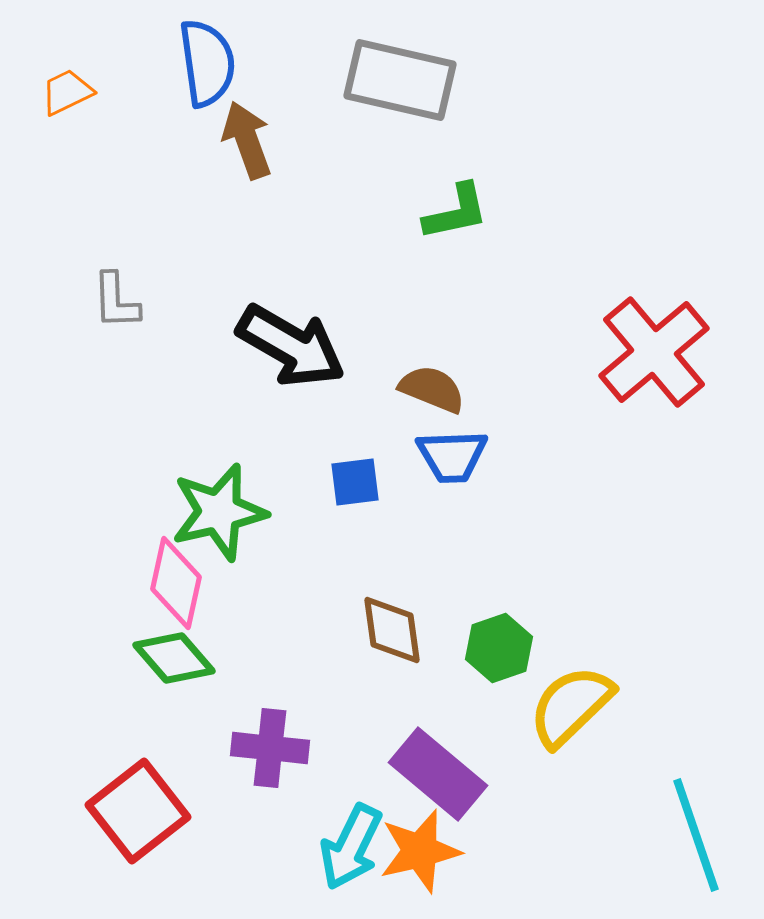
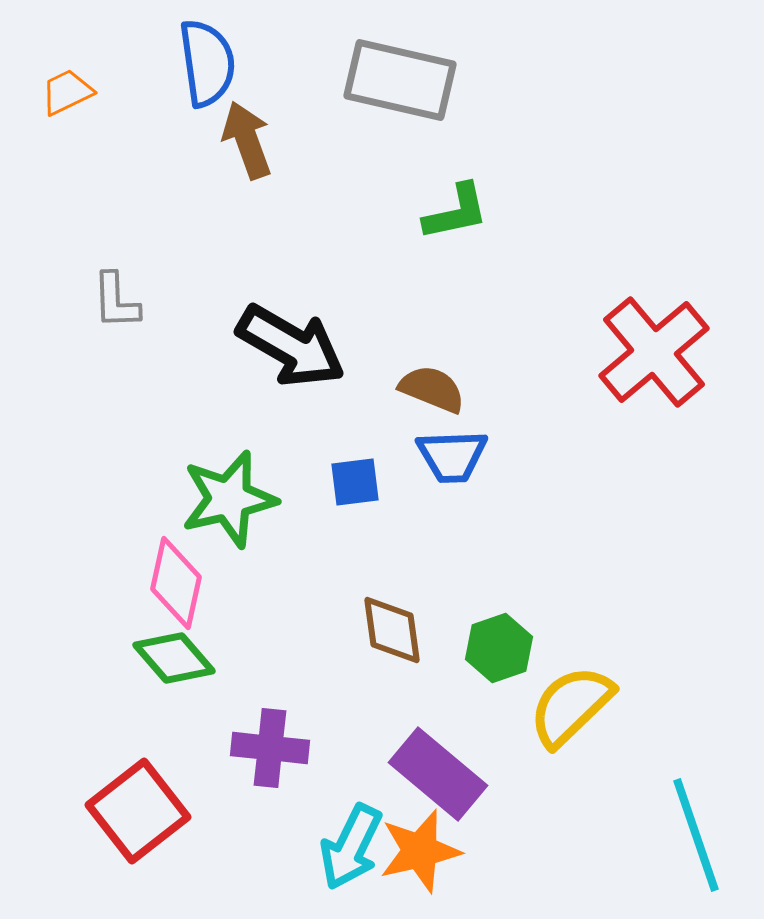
green star: moved 10 px right, 13 px up
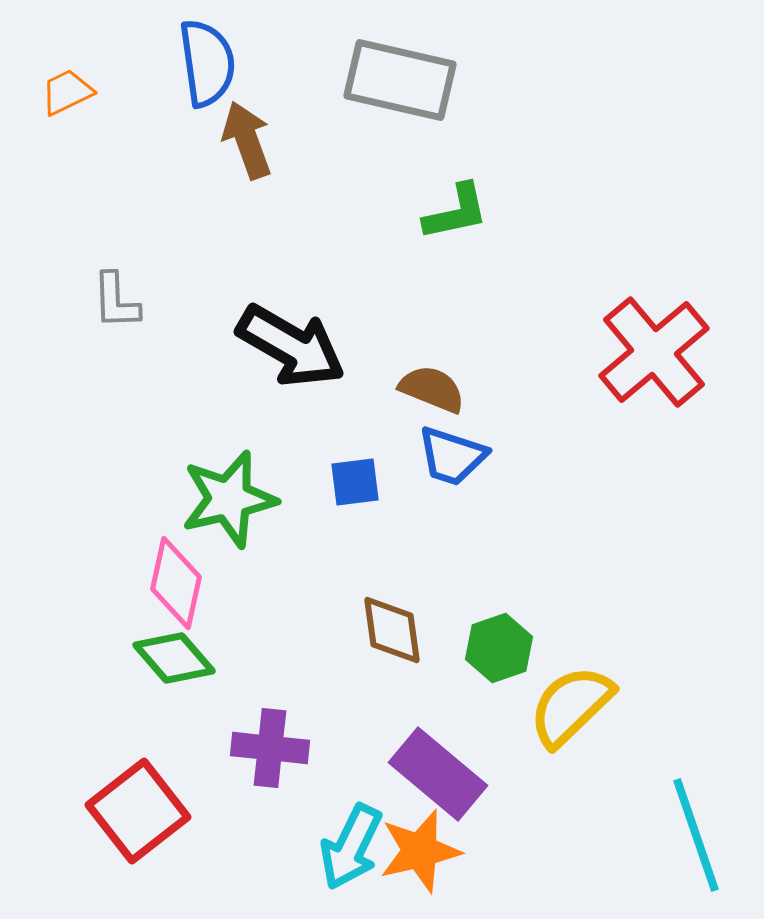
blue trapezoid: rotated 20 degrees clockwise
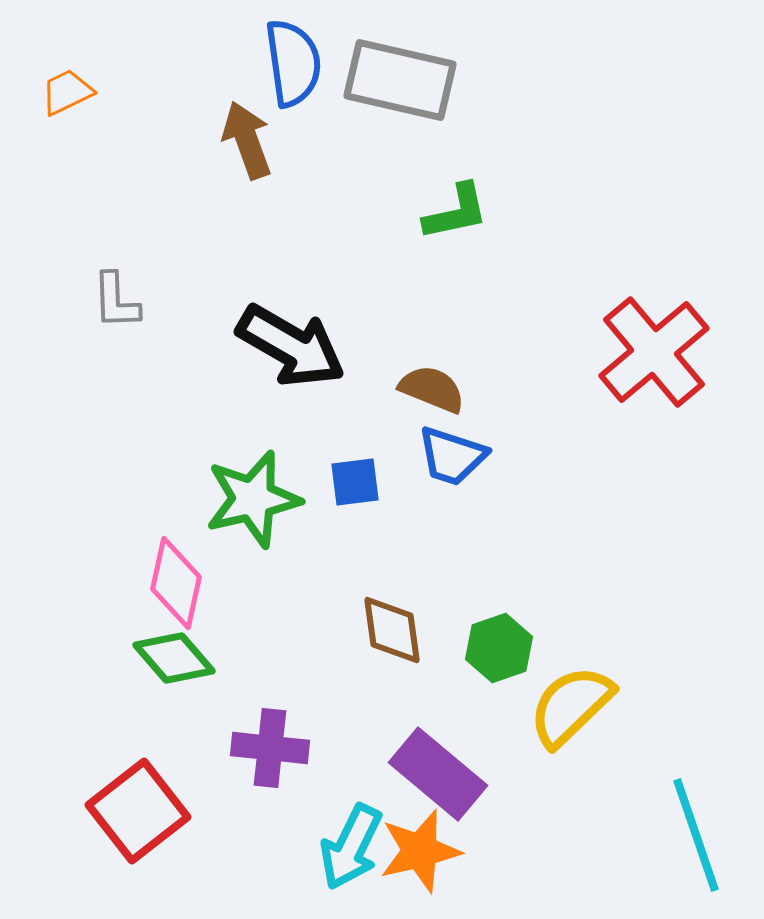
blue semicircle: moved 86 px right
green star: moved 24 px right
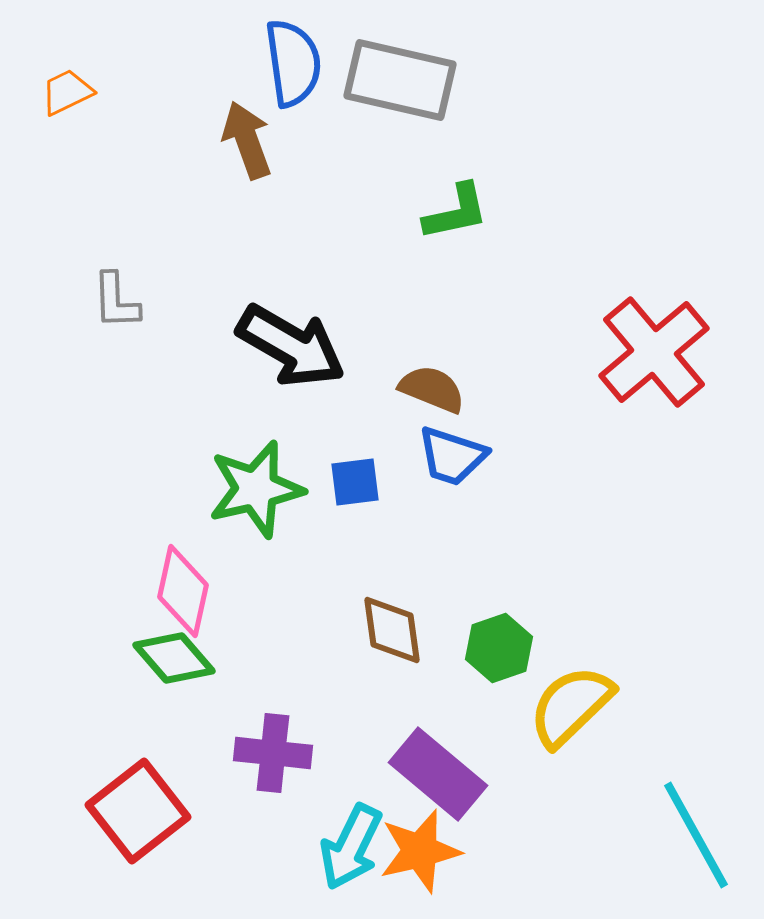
green star: moved 3 px right, 10 px up
pink diamond: moved 7 px right, 8 px down
purple cross: moved 3 px right, 5 px down
cyan line: rotated 10 degrees counterclockwise
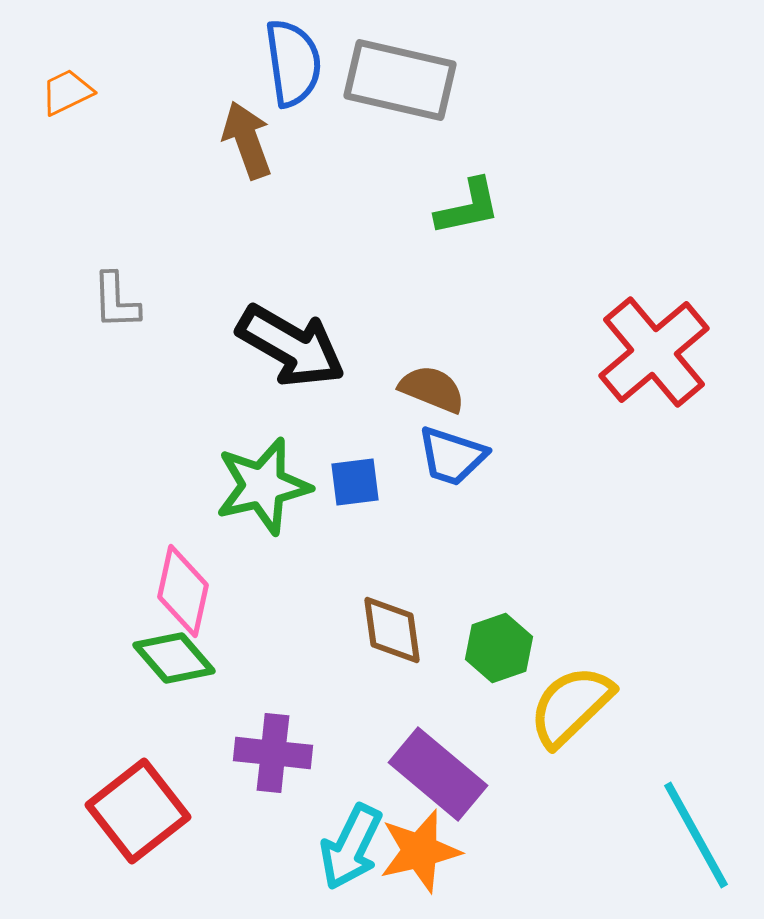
green L-shape: moved 12 px right, 5 px up
green star: moved 7 px right, 3 px up
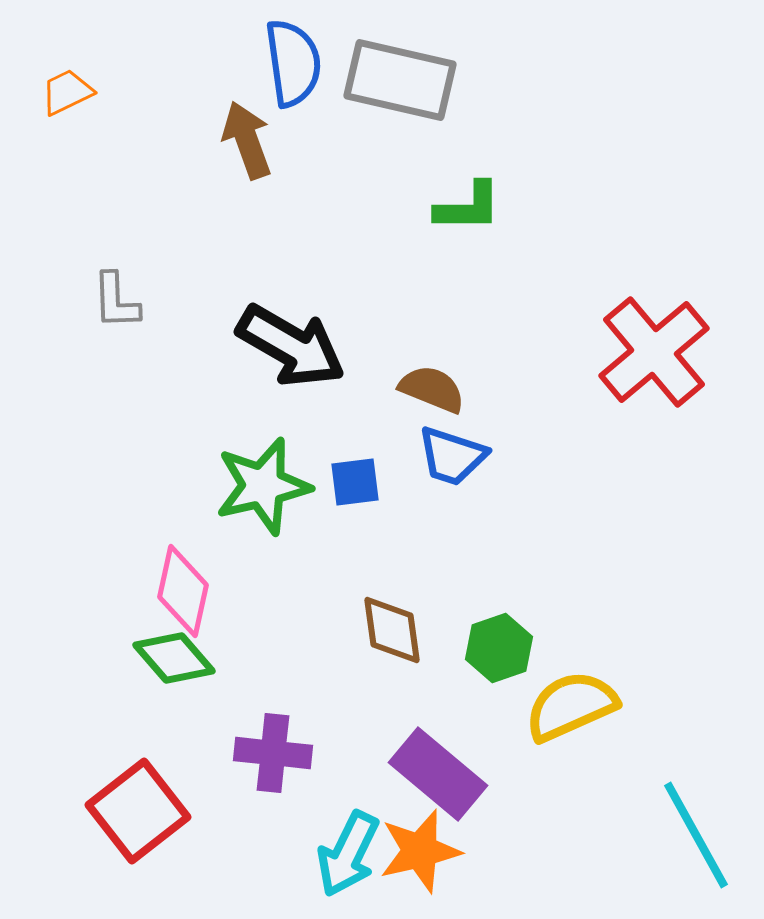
green L-shape: rotated 12 degrees clockwise
yellow semicircle: rotated 20 degrees clockwise
cyan arrow: moved 3 px left, 7 px down
